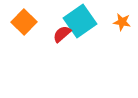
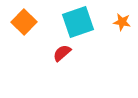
cyan square: moved 2 px left, 1 px down; rotated 16 degrees clockwise
red semicircle: moved 19 px down
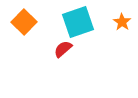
orange star: rotated 24 degrees clockwise
red semicircle: moved 1 px right, 4 px up
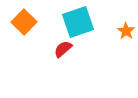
orange star: moved 4 px right, 9 px down
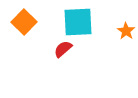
cyan square: rotated 16 degrees clockwise
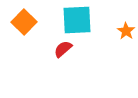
cyan square: moved 1 px left, 2 px up
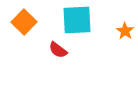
orange star: moved 1 px left
red semicircle: moved 5 px left, 1 px down; rotated 102 degrees counterclockwise
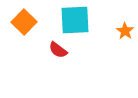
cyan square: moved 2 px left
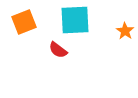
orange square: rotated 25 degrees clockwise
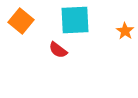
orange square: moved 3 px left, 1 px up; rotated 30 degrees counterclockwise
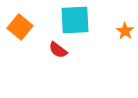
orange square: moved 1 px left, 6 px down
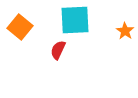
red semicircle: rotated 78 degrees clockwise
